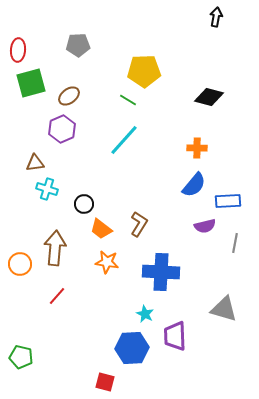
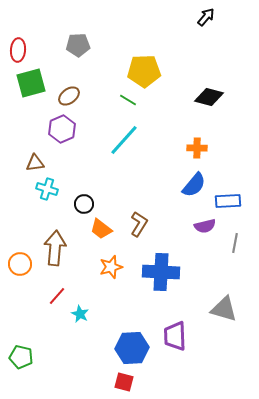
black arrow: moved 10 px left; rotated 30 degrees clockwise
orange star: moved 4 px right, 5 px down; rotated 25 degrees counterclockwise
cyan star: moved 65 px left
red square: moved 19 px right
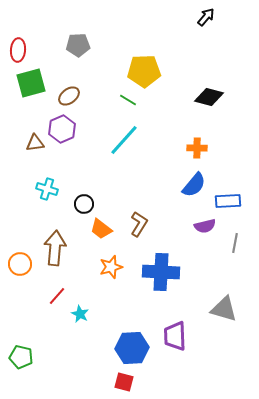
brown triangle: moved 20 px up
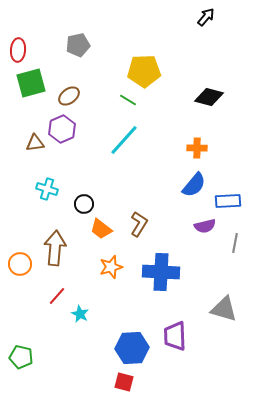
gray pentagon: rotated 10 degrees counterclockwise
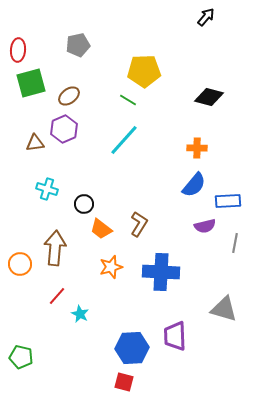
purple hexagon: moved 2 px right
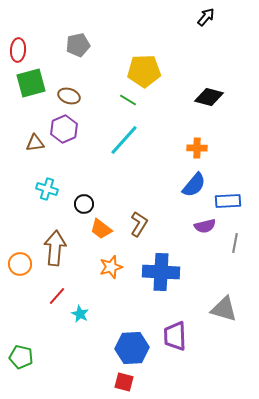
brown ellipse: rotated 55 degrees clockwise
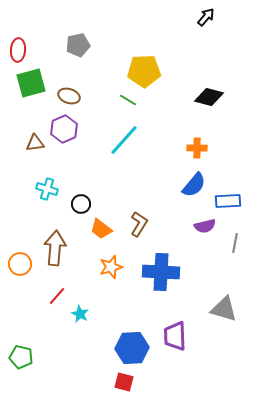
black circle: moved 3 px left
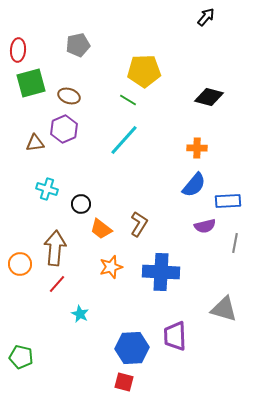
red line: moved 12 px up
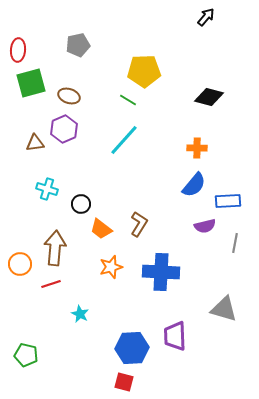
red line: moved 6 px left; rotated 30 degrees clockwise
green pentagon: moved 5 px right, 2 px up
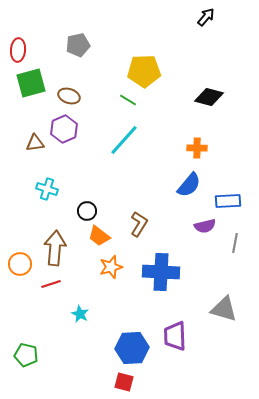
blue semicircle: moved 5 px left
black circle: moved 6 px right, 7 px down
orange trapezoid: moved 2 px left, 7 px down
